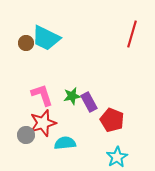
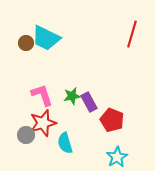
cyan semicircle: rotated 100 degrees counterclockwise
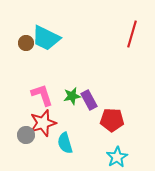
purple rectangle: moved 2 px up
red pentagon: rotated 20 degrees counterclockwise
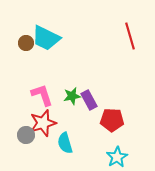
red line: moved 2 px left, 2 px down; rotated 32 degrees counterclockwise
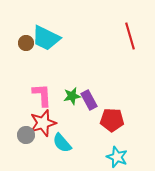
pink L-shape: rotated 15 degrees clockwise
cyan semicircle: moved 3 px left; rotated 25 degrees counterclockwise
cyan star: rotated 20 degrees counterclockwise
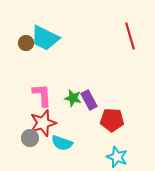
cyan trapezoid: moved 1 px left
green star: moved 1 px right, 2 px down; rotated 24 degrees clockwise
gray circle: moved 4 px right, 3 px down
cyan semicircle: rotated 30 degrees counterclockwise
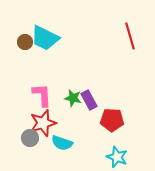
brown circle: moved 1 px left, 1 px up
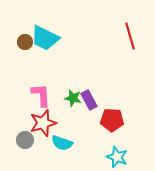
pink L-shape: moved 1 px left
gray circle: moved 5 px left, 2 px down
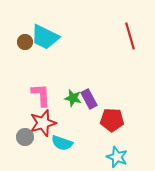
cyan trapezoid: moved 1 px up
purple rectangle: moved 1 px up
gray circle: moved 3 px up
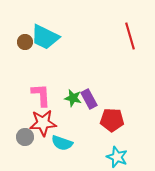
red star: rotated 12 degrees clockwise
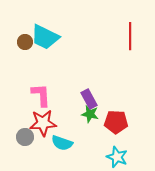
red line: rotated 16 degrees clockwise
green star: moved 17 px right, 16 px down
red pentagon: moved 4 px right, 2 px down
